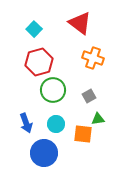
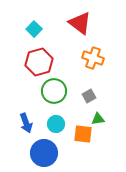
green circle: moved 1 px right, 1 px down
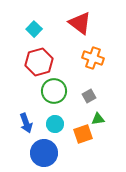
cyan circle: moved 1 px left
orange square: rotated 24 degrees counterclockwise
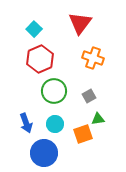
red triangle: rotated 30 degrees clockwise
red hexagon: moved 1 px right, 3 px up; rotated 8 degrees counterclockwise
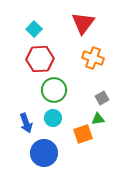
red triangle: moved 3 px right
red hexagon: rotated 20 degrees clockwise
green circle: moved 1 px up
gray square: moved 13 px right, 2 px down
cyan circle: moved 2 px left, 6 px up
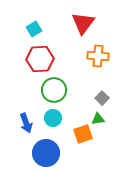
cyan square: rotated 14 degrees clockwise
orange cross: moved 5 px right, 2 px up; rotated 15 degrees counterclockwise
gray square: rotated 16 degrees counterclockwise
blue circle: moved 2 px right
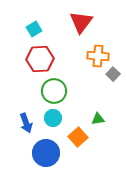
red triangle: moved 2 px left, 1 px up
green circle: moved 1 px down
gray square: moved 11 px right, 24 px up
orange square: moved 5 px left, 3 px down; rotated 24 degrees counterclockwise
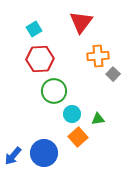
orange cross: rotated 10 degrees counterclockwise
cyan circle: moved 19 px right, 4 px up
blue arrow: moved 13 px left, 33 px down; rotated 60 degrees clockwise
blue circle: moved 2 px left
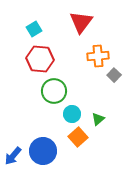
red hexagon: rotated 8 degrees clockwise
gray square: moved 1 px right, 1 px down
green triangle: rotated 32 degrees counterclockwise
blue circle: moved 1 px left, 2 px up
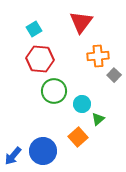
cyan circle: moved 10 px right, 10 px up
